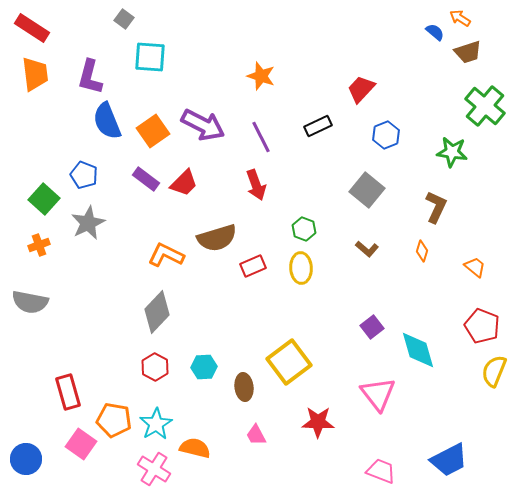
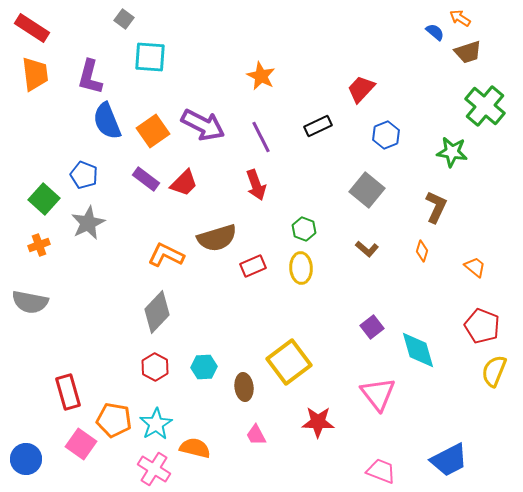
orange star at (261, 76): rotated 8 degrees clockwise
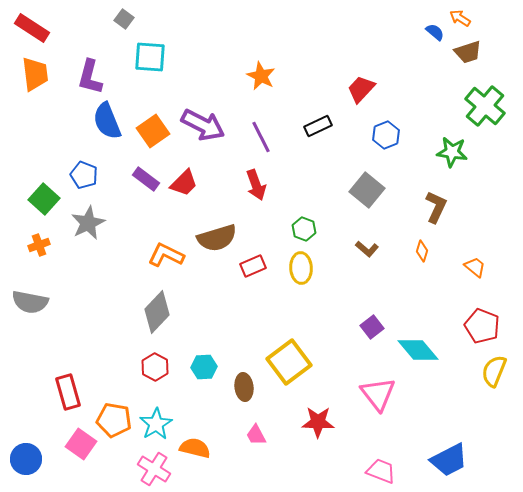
cyan diamond at (418, 350): rotated 24 degrees counterclockwise
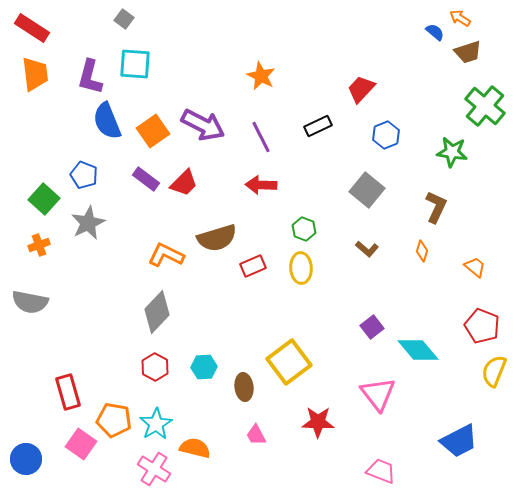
cyan square at (150, 57): moved 15 px left, 7 px down
red arrow at (256, 185): moved 5 px right; rotated 112 degrees clockwise
blue trapezoid at (449, 460): moved 10 px right, 19 px up
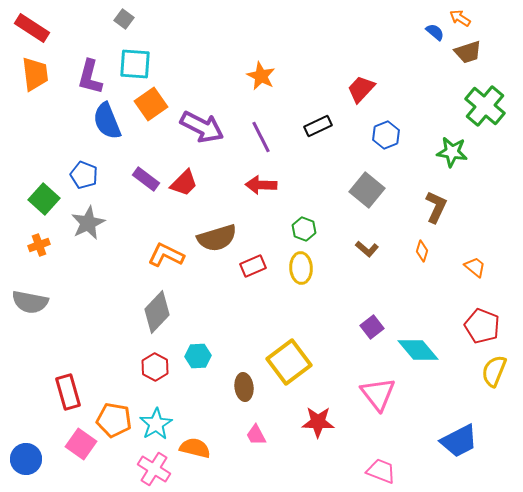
purple arrow at (203, 125): moved 1 px left, 2 px down
orange square at (153, 131): moved 2 px left, 27 px up
cyan hexagon at (204, 367): moved 6 px left, 11 px up
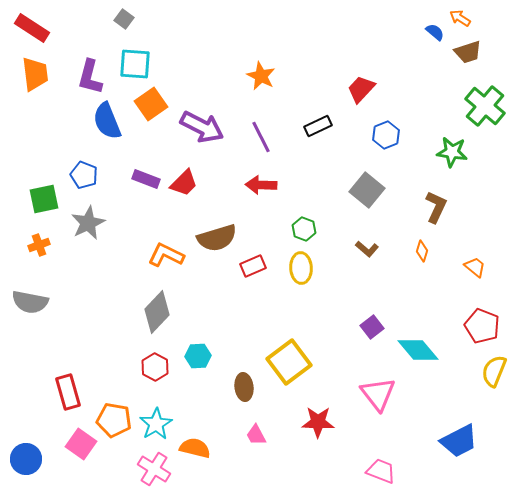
purple rectangle at (146, 179): rotated 16 degrees counterclockwise
green square at (44, 199): rotated 36 degrees clockwise
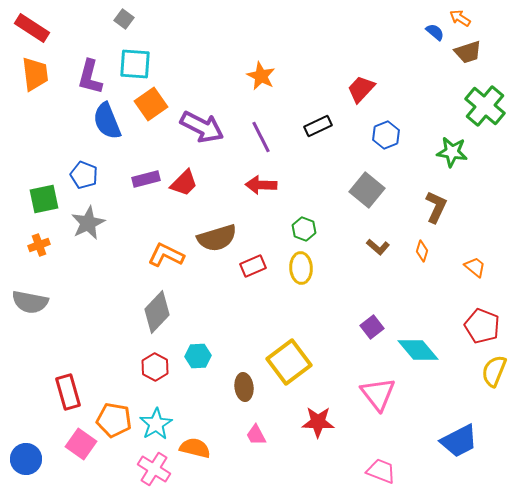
purple rectangle at (146, 179): rotated 36 degrees counterclockwise
brown L-shape at (367, 249): moved 11 px right, 2 px up
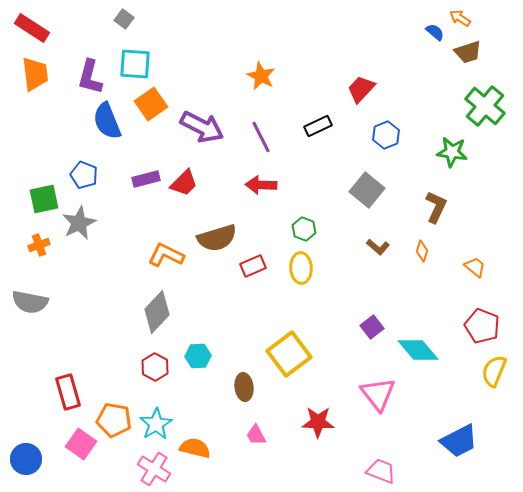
gray star at (88, 223): moved 9 px left
yellow square at (289, 362): moved 8 px up
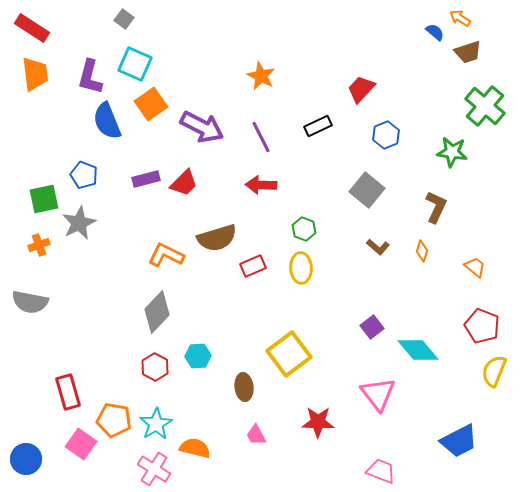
cyan square at (135, 64): rotated 20 degrees clockwise
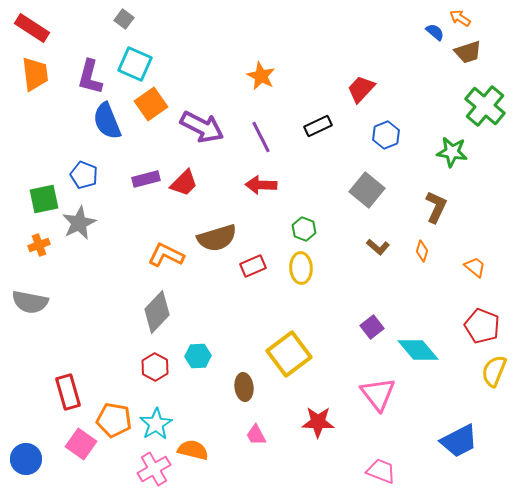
orange semicircle at (195, 448): moved 2 px left, 2 px down
pink cross at (154, 469): rotated 28 degrees clockwise
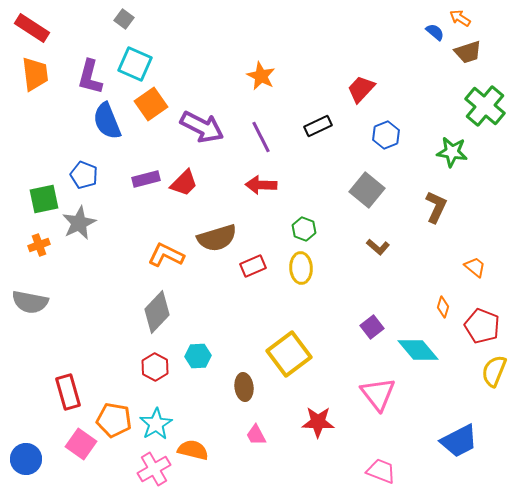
orange diamond at (422, 251): moved 21 px right, 56 px down
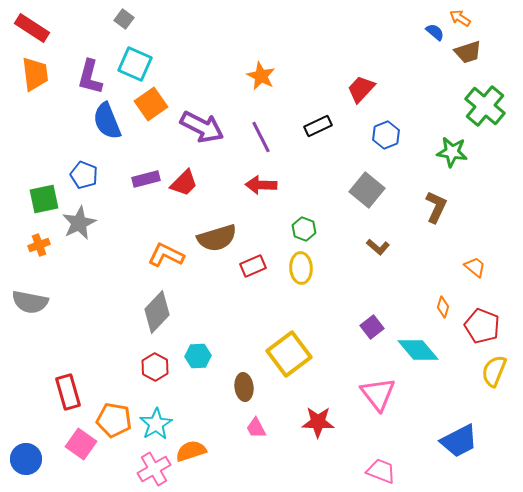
pink trapezoid at (256, 435): moved 7 px up
orange semicircle at (193, 450): moved 2 px left, 1 px down; rotated 32 degrees counterclockwise
